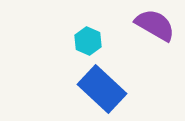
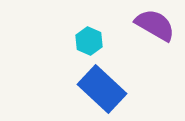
cyan hexagon: moved 1 px right
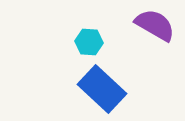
cyan hexagon: moved 1 px down; rotated 20 degrees counterclockwise
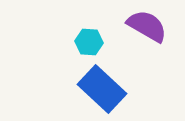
purple semicircle: moved 8 px left, 1 px down
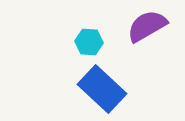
purple semicircle: rotated 60 degrees counterclockwise
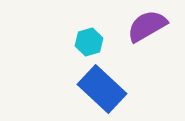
cyan hexagon: rotated 20 degrees counterclockwise
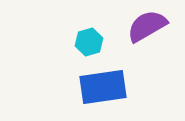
blue rectangle: moved 1 px right, 2 px up; rotated 51 degrees counterclockwise
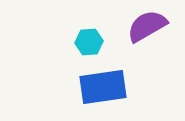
cyan hexagon: rotated 12 degrees clockwise
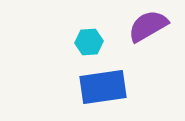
purple semicircle: moved 1 px right
